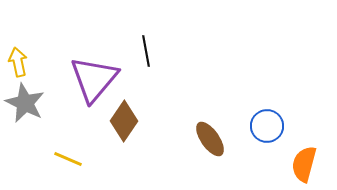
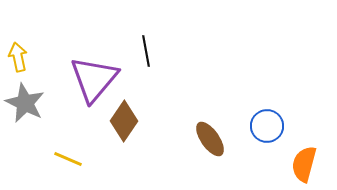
yellow arrow: moved 5 px up
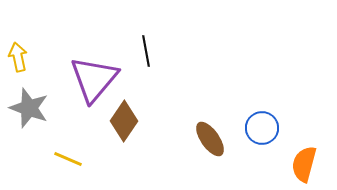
gray star: moved 4 px right, 5 px down; rotated 6 degrees counterclockwise
blue circle: moved 5 px left, 2 px down
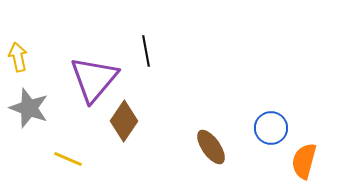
blue circle: moved 9 px right
brown ellipse: moved 1 px right, 8 px down
orange semicircle: moved 3 px up
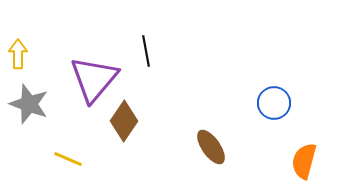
yellow arrow: moved 3 px up; rotated 12 degrees clockwise
gray star: moved 4 px up
blue circle: moved 3 px right, 25 px up
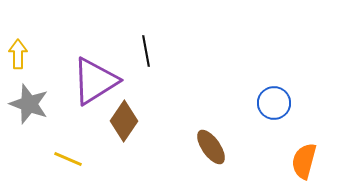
purple triangle: moved 1 px right, 2 px down; rotated 18 degrees clockwise
